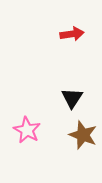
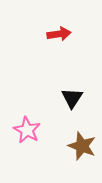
red arrow: moved 13 px left
brown star: moved 1 px left, 11 px down
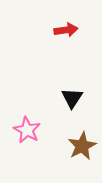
red arrow: moved 7 px right, 4 px up
brown star: rotated 24 degrees clockwise
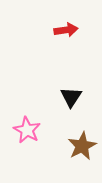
black triangle: moved 1 px left, 1 px up
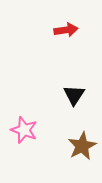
black triangle: moved 3 px right, 2 px up
pink star: moved 3 px left; rotated 8 degrees counterclockwise
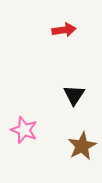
red arrow: moved 2 px left
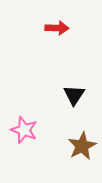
red arrow: moved 7 px left, 2 px up; rotated 10 degrees clockwise
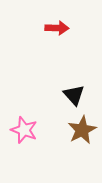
black triangle: rotated 15 degrees counterclockwise
brown star: moved 16 px up
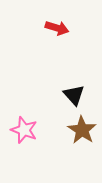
red arrow: rotated 15 degrees clockwise
brown star: rotated 12 degrees counterclockwise
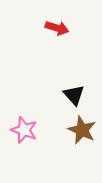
brown star: rotated 8 degrees counterclockwise
